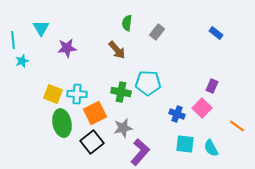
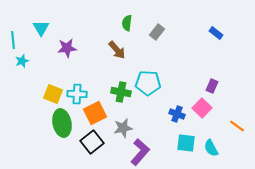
cyan square: moved 1 px right, 1 px up
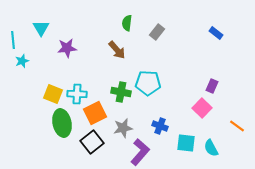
blue cross: moved 17 px left, 12 px down
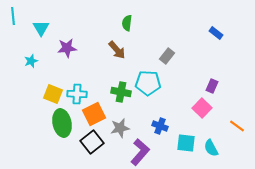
gray rectangle: moved 10 px right, 24 px down
cyan line: moved 24 px up
cyan star: moved 9 px right
orange square: moved 1 px left, 1 px down
gray star: moved 3 px left
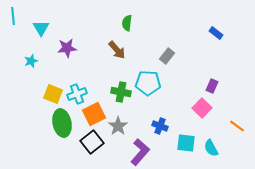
cyan cross: rotated 24 degrees counterclockwise
gray star: moved 2 px left, 2 px up; rotated 24 degrees counterclockwise
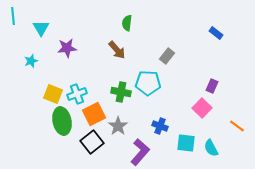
green ellipse: moved 2 px up
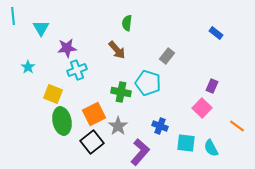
cyan star: moved 3 px left, 6 px down; rotated 16 degrees counterclockwise
cyan pentagon: rotated 15 degrees clockwise
cyan cross: moved 24 px up
